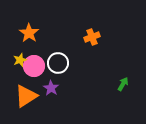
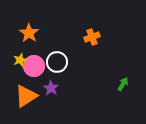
white circle: moved 1 px left, 1 px up
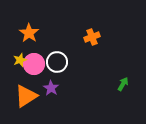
pink circle: moved 2 px up
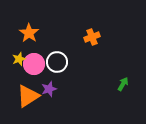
yellow star: moved 1 px left, 1 px up
purple star: moved 2 px left, 1 px down; rotated 21 degrees clockwise
orange triangle: moved 2 px right
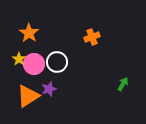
yellow star: rotated 16 degrees counterclockwise
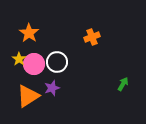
purple star: moved 3 px right, 1 px up
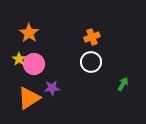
white circle: moved 34 px right
purple star: rotated 14 degrees clockwise
orange triangle: moved 1 px right, 2 px down
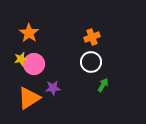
yellow star: moved 2 px right; rotated 24 degrees clockwise
green arrow: moved 20 px left, 1 px down
purple star: moved 1 px right
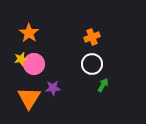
white circle: moved 1 px right, 2 px down
orange triangle: rotated 25 degrees counterclockwise
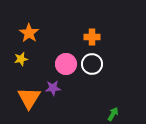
orange cross: rotated 21 degrees clockwise
pink circle: moved 32 px right
green arrow: moved 10 px right, 29 px down
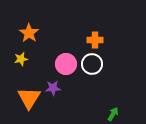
orange cross: moved 3 px right, 3 px down
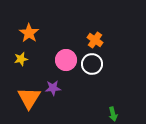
orange cross: rotated 35 degrees clockwise
pink circle: moved 4 px up
green arrow: rotated 136 degrees clockwise
